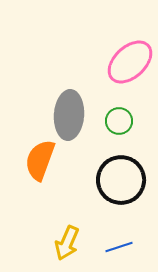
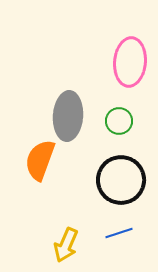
pink ellipse: rotated 42 degrees counterclockwise
gray ellipse: moved 1 px left, 1 px down
yellow arrow: moved 1 px left, 2 px down
blue line: moved 14 px up
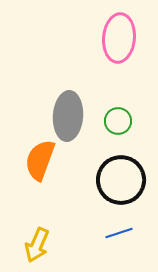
pink ellipse: moved 11 px left, 24 px up
green circle: moved 1 px left
yellow arrow: moved 29 px left
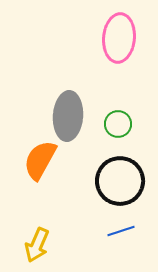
green circle: moved 3 px down
orange semicircle: rotated 9 degrees clockwise
black circle: moved 1 px left, 1 px down
blue line: moved 2 px right, 2 px up
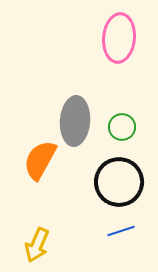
gray ellipse: moved 7 px right, 5 px down
green circle: moved 4 px right, 3 px down
black circle: moved 1 px left, 1 px down
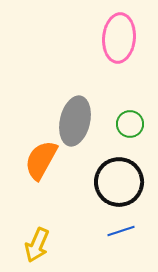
gray ellipse: rotated 9 degrees clockwise
green circle: moved 8 px right, 3 px up
orange semicircle: moved 1 px right
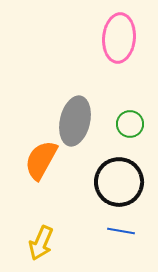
blue line: rotated 28 degrees clockwise
yellow arrow: moved 4 px right, 2 px up
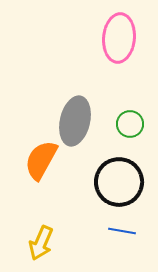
blue line: moved 1 px right
